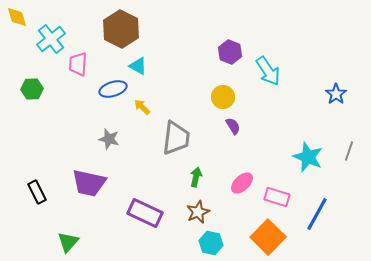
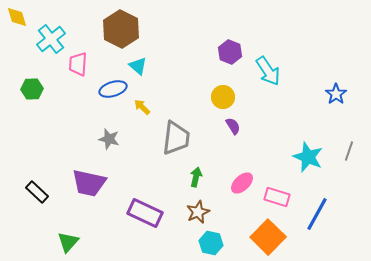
cyan triangle: rotated 12 degrees clockwise
black rectangle: rotated 20 degrees counterclockwise
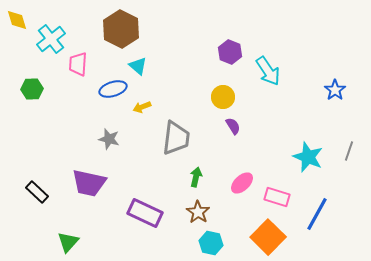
yellow diamond: moved 3 px down
blue star: moved 1 px left, 4 px up
yellow arrow: rotated 66 degrees counterclockwise
brown star: rotated 15 degrees counterclockwise
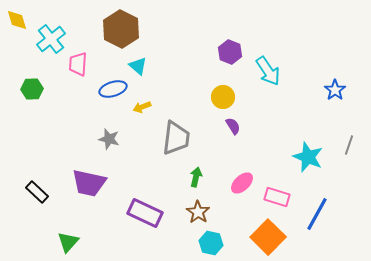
gray line: moved 6 px up
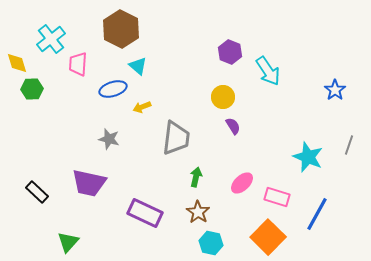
yellow diamond: moved 43 px down
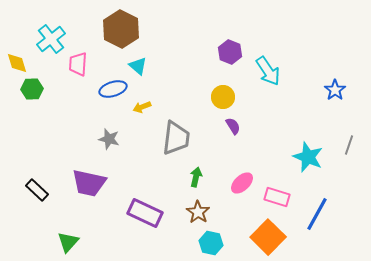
black rectangle: moved 2 px up
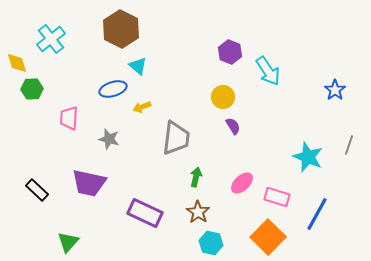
pink trapezoid: moved 9 px left, 54 px down
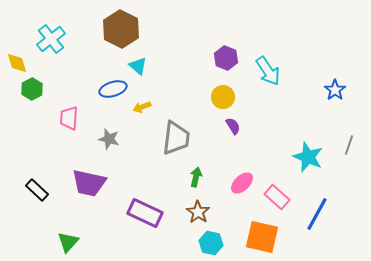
purple hexagon: moved 4 px left, 6 px down
green hexagon: rotated 25 degrees counterclockwise
pink rectangle: rotated 25 degrees clockwise
orange square: moved 6 px left; rotated 32 degrees counterclockwise
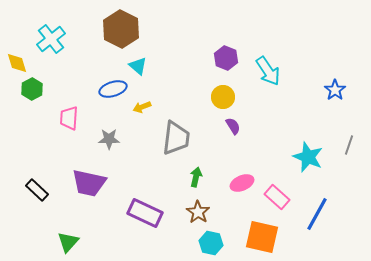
gray star: rotated 15 degrees counterclockwise
pink ellipse: rotated 20 degrees clockwise
